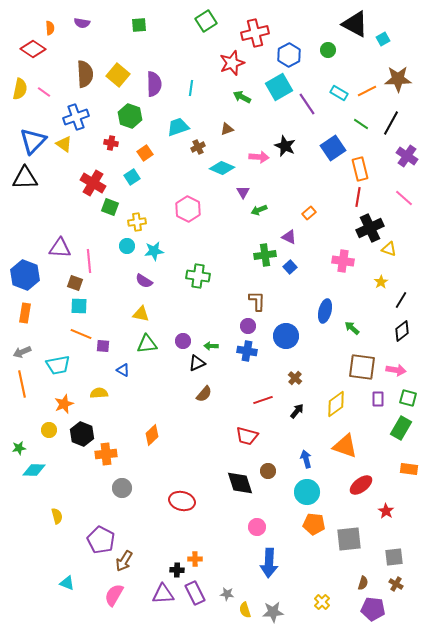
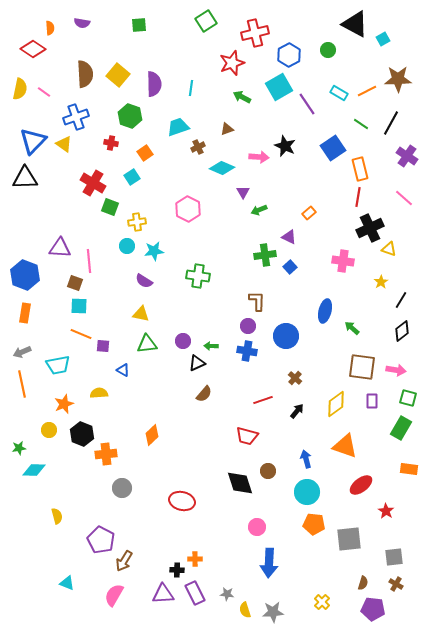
purple rectangle at (378, 399): moved 6 px left, 2 px down
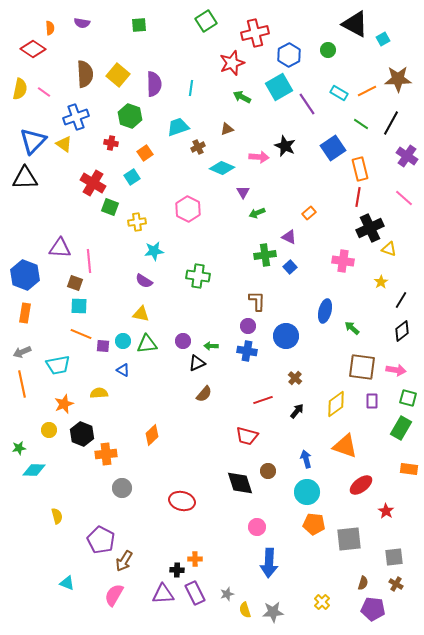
green arrow at (259, 210): moved 2 px left, 3 px down
cyan circle at (127, 246): moved 4 px left, 95 px down
gray star at (227, 594): rotated 24 degrees counterclockwise
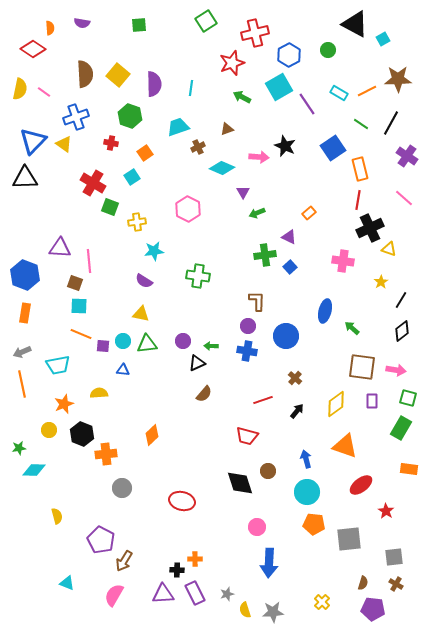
red line at (358, 197): moved 3 px down
blue triangle at (123, 370): rotated 24 degrees counterclockwise
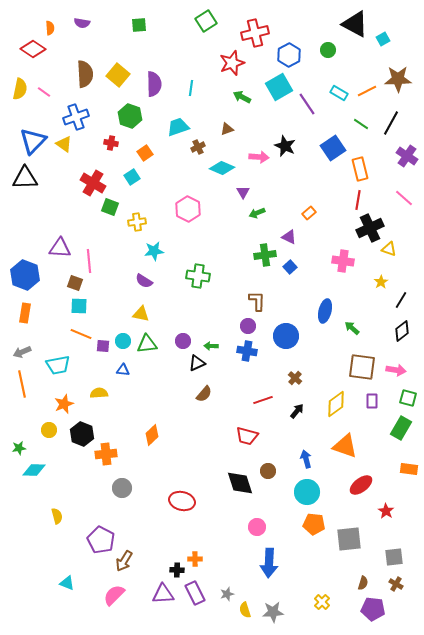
pink semicircle at (114, 595): rotated 15 degrees clockwise
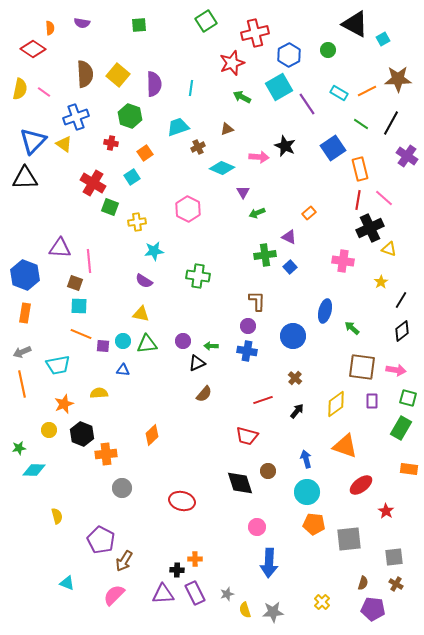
pink line at (404, 198): moved 20 px left
blue circle at (286, 336): moved 7 px right
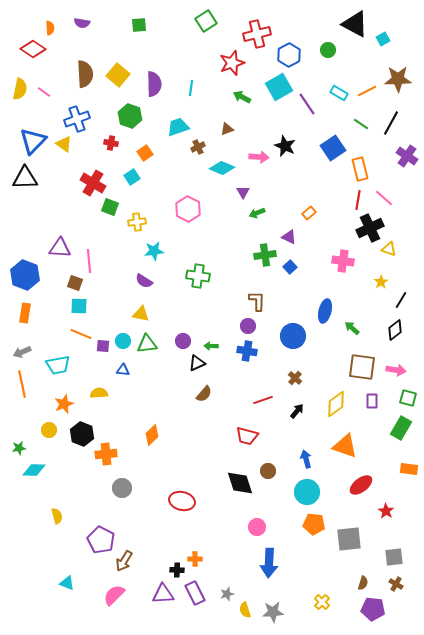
red cross at (255, 33): moved 2 px right, 1 px down
blue cross at (76, 117): moved 1 px right, 2 px down
black diamond at (402, 331): moved 7 px left, 1 px up
